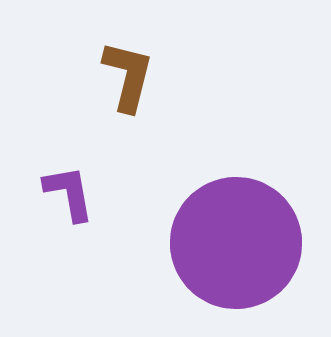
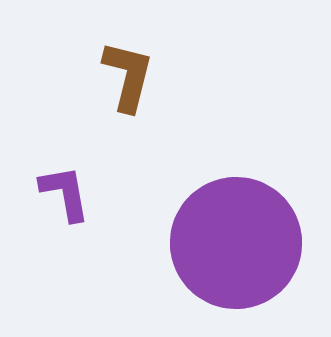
purple L-shape: moved 4 px left
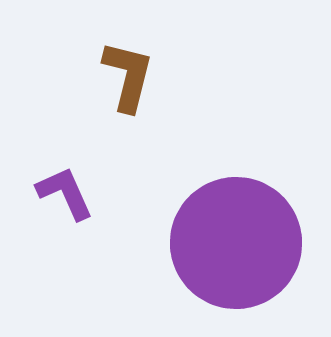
purple L-shape: rotated 14 degrees counterclockwise
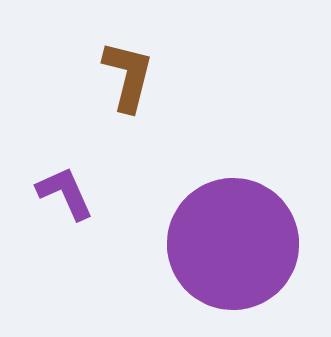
purple circle: moved 3 px left, 1 px down
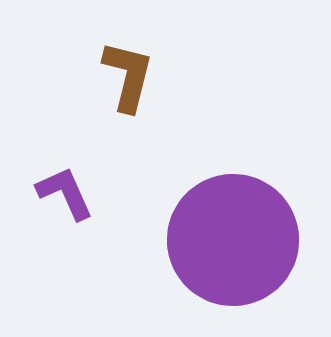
purple circle: moved 4 px up
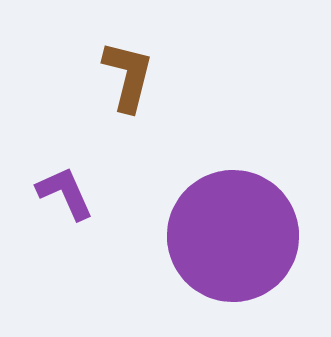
purple circle: moved 4 px up
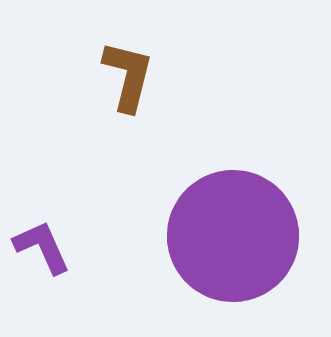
purple L-shape: moved 23 px left, 54 px down
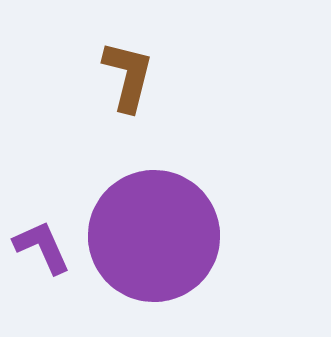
purple circle: moved 79 px left
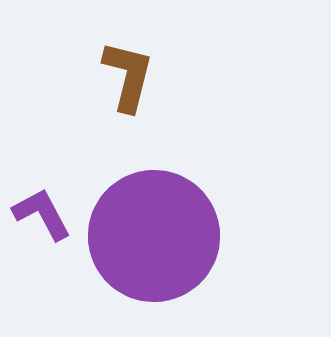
purple L-shape: moved 33 px up; rotated 4 degrees counterclockwise
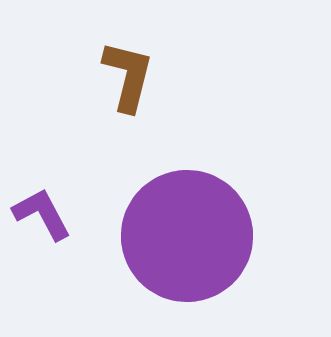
purple circle: moved 33 px right
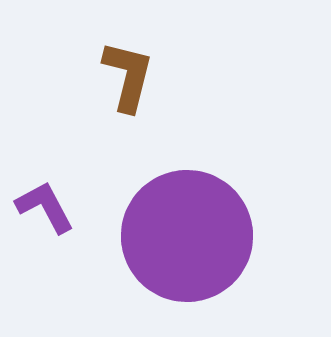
purple L-shape: moved 3 px right, 7 px up
